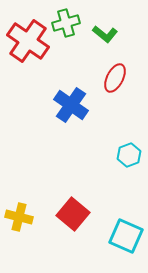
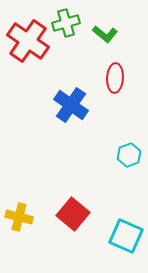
red ellipse: rotated 24 degrees counterclockwise
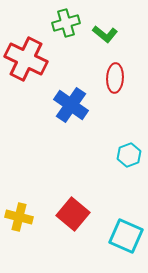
red cross: moved 2 px left, 18 px down; rotated 9 degrees counterclockwise
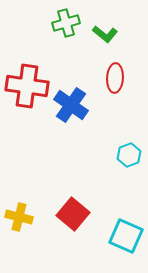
red cross: moved 1 px right, 27 px down; rotated 18 degrees counterclockwise
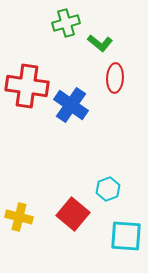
green L-shape: moved 5 px left, 9 px down
cyan hexagon: moved 21 px left, 34 px down
cyan square: rotated 20 degrees counterclockwise
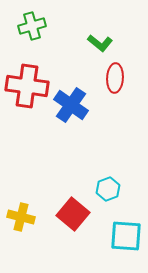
green cross: moved 34 px left, 3 px down
yellow cross: moved 2 px right
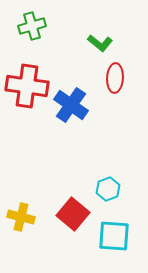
cyan square: moved 12 px left
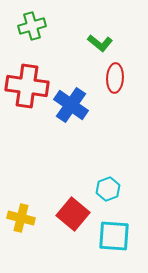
yellow cross: moved 1 px down
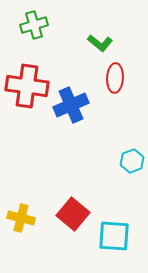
green cross: moved 2 px right, 1 px up
blue cross: rotated 32 degrees clockwise
cyan hexagon: moved 24 px right, 28 px up
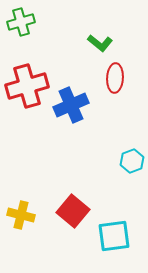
green cross: moved 13 px left, 3 px up
red cross: rotated 24 degrees counterclockwise
red square: moved 3 px up
yellow cross: moved 3 px up
cyan square: rotated 12 degrees counterclockwise
